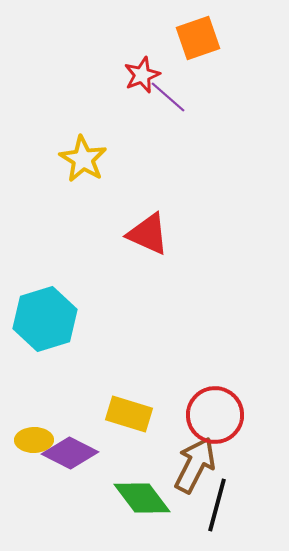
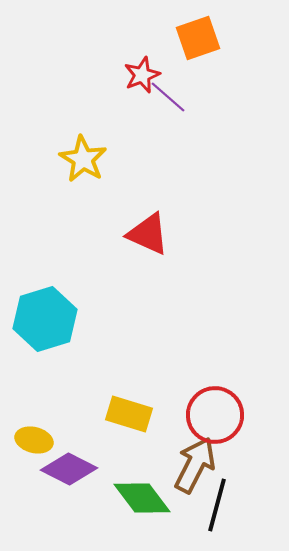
yellow ellipse: rotated 15 degrees clockwise
purple diamond: moved 1 px left, 16 px down
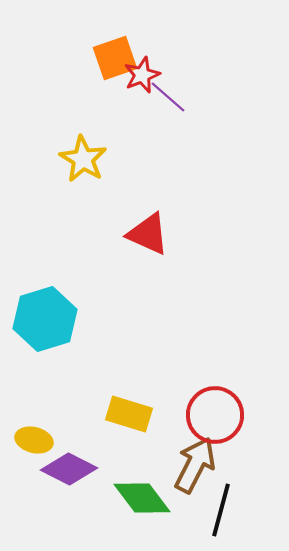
orange square: moved 83 px left, 20 px down
black line: moved 4 px right, 5 px down
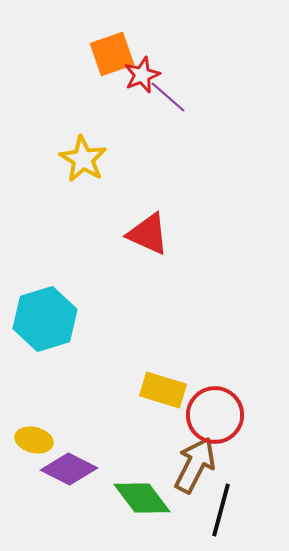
orange square: moved 3 px left, 4 px up
yellow rectangle: moved 34 px right, 24 px up
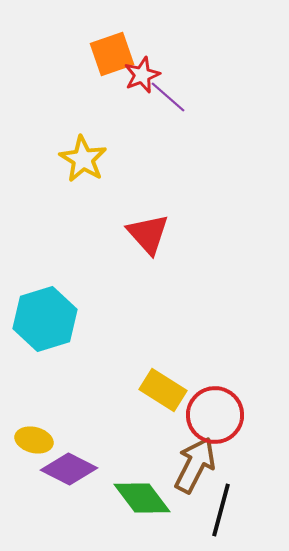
red triangle: rotated 24 degrees clockwise
yellow rectangle: rotated 15 degrees clockwise
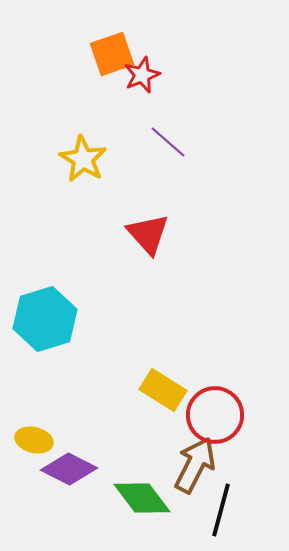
purple line: moved 45 px down
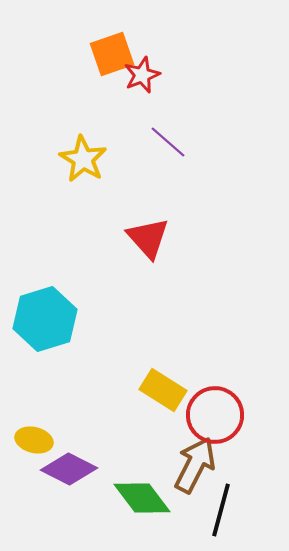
red triangle: moved 4 px down
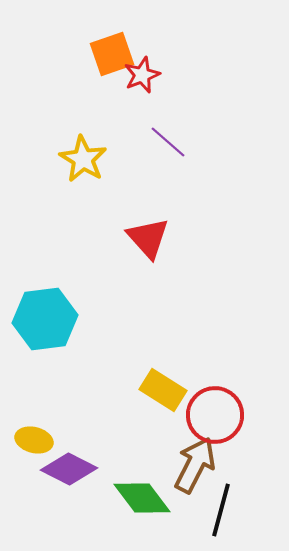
cyan hexagon: rotated 10 degrees clockwise
